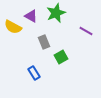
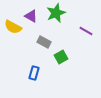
gray rectangle: rotated 40 degrees counterclockwise
blue rectangle: rotated 48 degrees clockwise
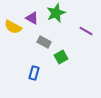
purple triangle: moved 1 px right, 2 px down
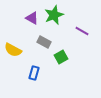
green star: moved 2 px left, 2 px down
yellow semicircle: moved 23 px down
purple line: moved 4 px left
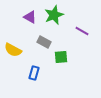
purple triangle: moved 2 px left, 1 px up
green square: rotated 24 degrees clockwise
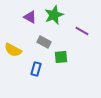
blue rectangle: moved 2 px right, 4 px up
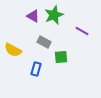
purple triangle: moved 3 px right, 1 px up
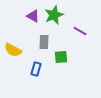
purple line: moved 2 px left
gray rectangle: rotated 64 degrees clockwise
